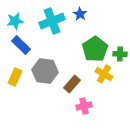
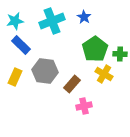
blue star: moved 4 px right, 3 px down
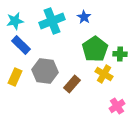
pink cross: moved 33 px right; rotated 21 degrees counterclockwise
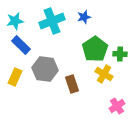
blue star: rotated 24 degrees clockwise
gray hexagon: moved 2 px up
brown rectangle: rotated 60 degrees counterclockwise
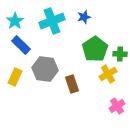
cyan star: rotated 24 degrees counterclockwise
yellow cross: moved 4 px right; rotated 30 degrees clockwise
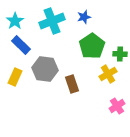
green pentagon: moved 3 px left, 3 px up
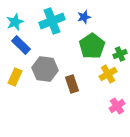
cyan star: moved 1 px down; rotated 12 degrees clockwise
green cross: rotated 24 degrees counterclockwise
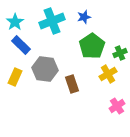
cyan star: rotated 12 degrees counterclockwise
green cross: moved 1 px up
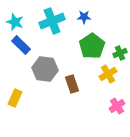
blue star: rotated 16 degrees clockwise
cyan star: rotated 18 degrees counterclockwise
yellow rectangle: moved 21 px down
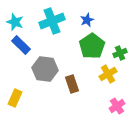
blue star: moved 3 px right, 3 px down; rotated 24 degrees counterclockwise
